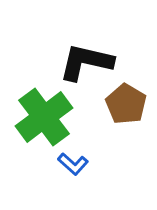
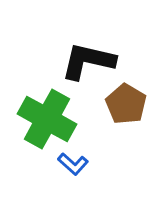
black L-shape: moved 2 px right, 1 px up
green cross: moved 3 px right, 2 px down; rotated 24 degrees counterclockwise
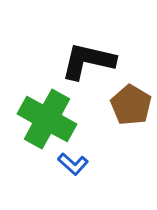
brown pentagon: moved 5 px right, 1 px down
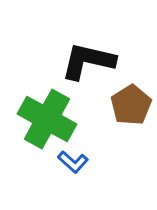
brown pentagon: rotated 9 degrees clockwise
blue L-shape: moved 2 px up
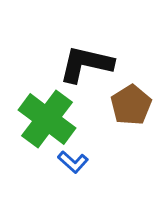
black L-shape: moved 2 px left, 3 px down
green cross: rotated 8 degrees clockwise
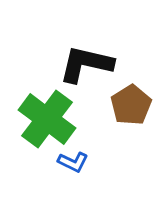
blue L-shape: rotated 16 degrees counterclockwise
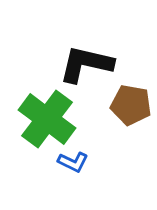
brown pentagon: rotated 30 degrees counterclockwise
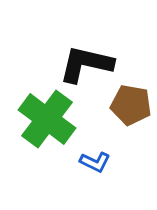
blue L-shape: moved 22 px right
